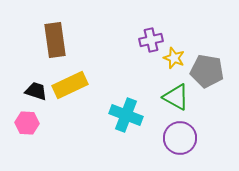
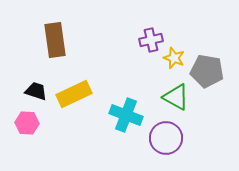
yellow rectangle: moved 4 px right, 9 px down
purple circle: moved 14 px left
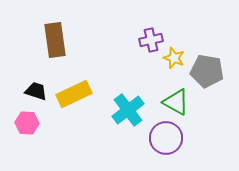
green triangle: moved 5 px down
cyan cross: moved 2 px right, 5 px up; rotated 32 degrees clockwise
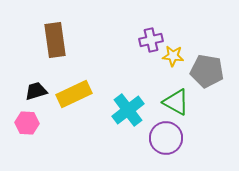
yellow star: moved 1 px left, 2 px up; rotated 15 degrees counterclockwise
black trapezoid: rotated 35 degrees counterclockwise
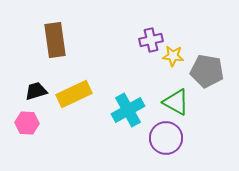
cyan cross: rotated 8 degrees clockwise
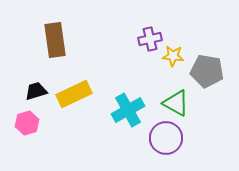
purple cross: moved 1 px left, 1 px up
green triangle: moved 1 px down
pink hexagon: rotated 20 degrees counterclockwise
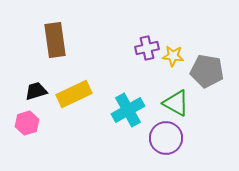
purple cross: moved 3 px left, 9 px down
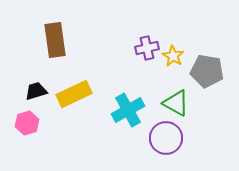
yellow star: rotated 25 degrees clockwise
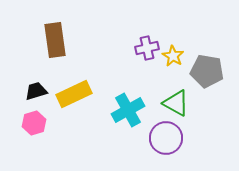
pink hexagon: moved 7 px right
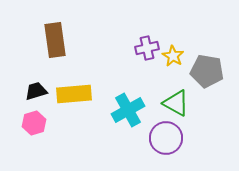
yellow rectangle: rotated 20 degrees clockwise
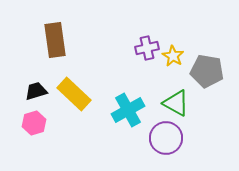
yellow rectangle: rotated 48 degrees clockwise
